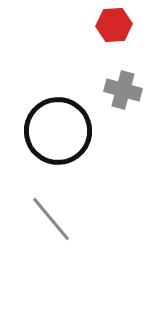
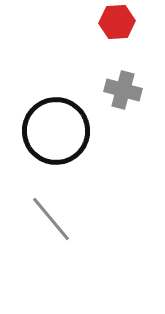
red hexagon: moved 3 px right, 3 px up
black circle: moved 2 px left
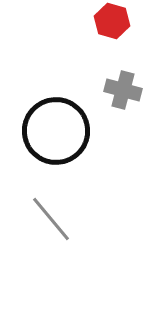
red hexagon: moved 5 px left, 1 px up; rotated 20 degrees clockwise
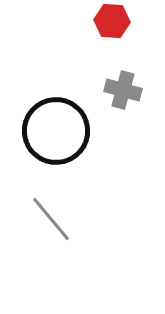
red hexagon: rotated 12 degrees counterclockwise
